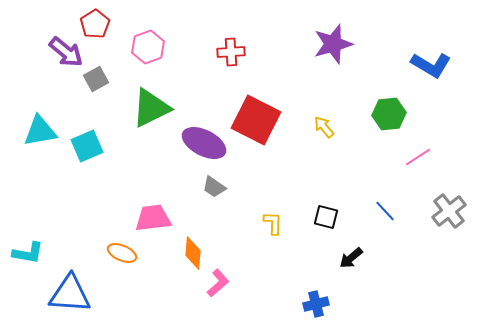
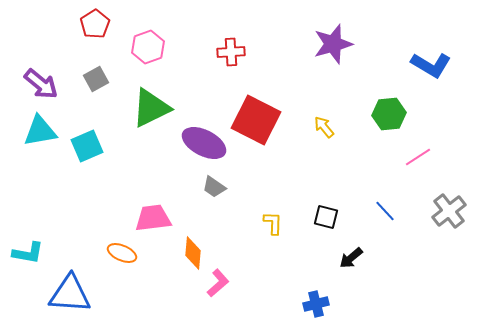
purple arrow: moved 25 px left, 32 px down
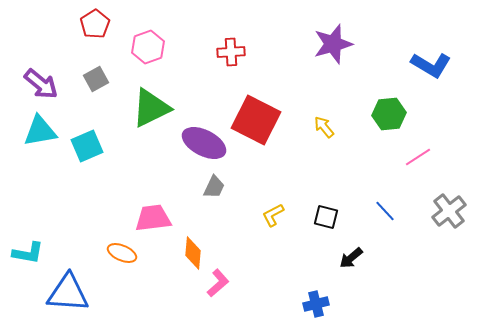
gray trapezoid: rotated 100 degrees counterclockwise
yellow L-shape: moved 8 px up; rotated 120 degrees counterclockwise
blue triangle: moved 2 px left, 1 px up
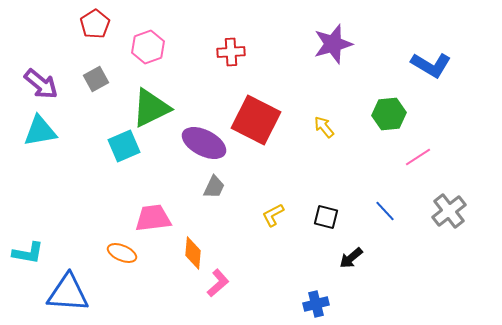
cyan square: moved 37 px right
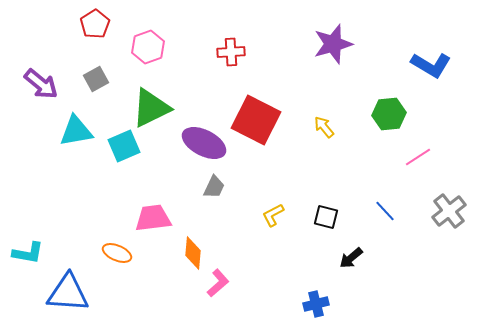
cyan triangle: moved 36 px right
orange ellipse: moved 5 px left
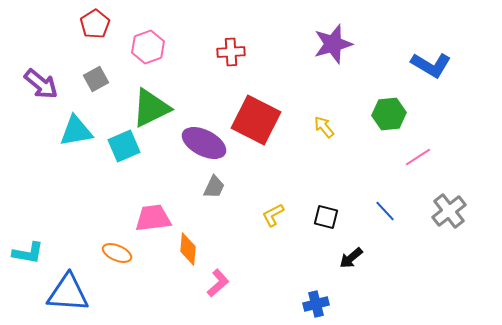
orange diamond: moved 5 px left, 4 px up
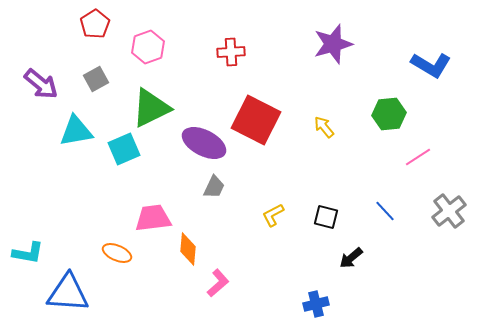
cyan square: moved 3 px down
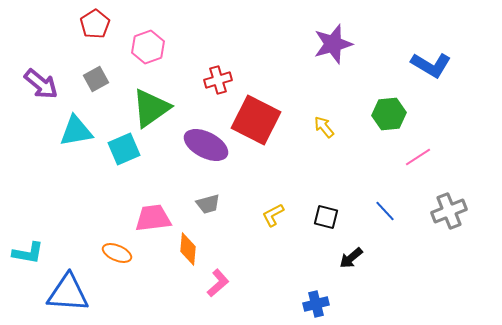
red cross: moved 13 px left, 28 px down; rotated 12 degrees counterclockwise
green triangle: rotated 9 degrees counterclockwise
purple ellipse: moved 2 px right, 2 px down
gray trapezoid: moved 6 px left, 17 px down; rotated 50 degrees clockwise
gray cross: rotated 16 degrees clockwise
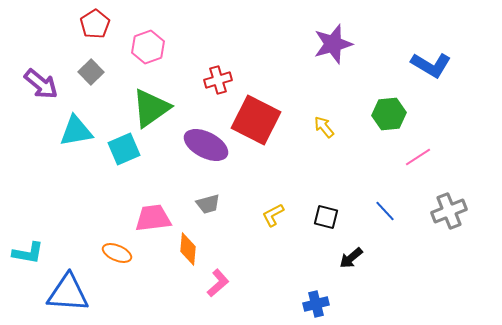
gray square: moved 5 px left, 7 px up; rotated 15 degrees counterclockwise
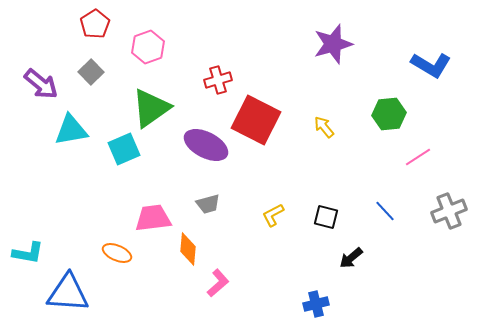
cyan triangle: moved 5 px left, 1 px up
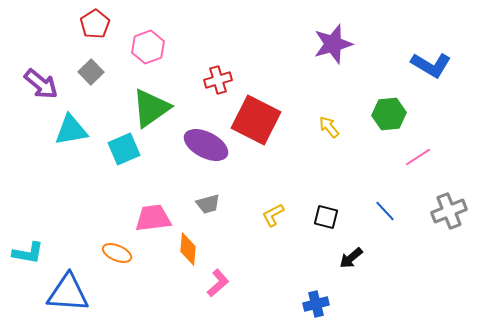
yellow arrow: moved 5 px right
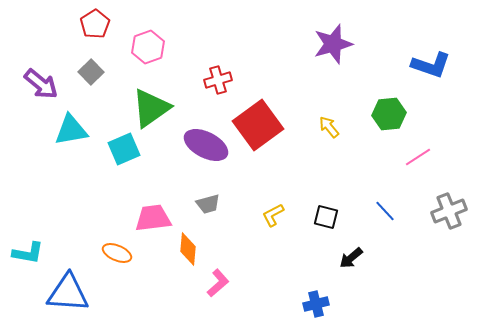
blue L-shape: rotated 12 degrees counterclockwise
red square: moved 2 px right, 5 px down; rotated 27 degrees clockwise
